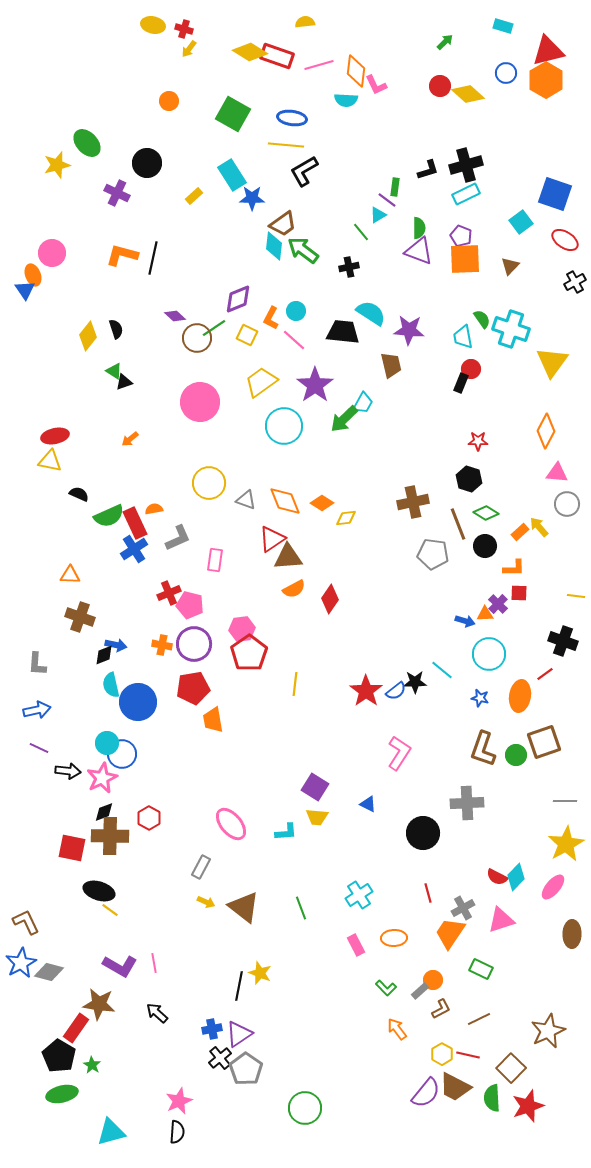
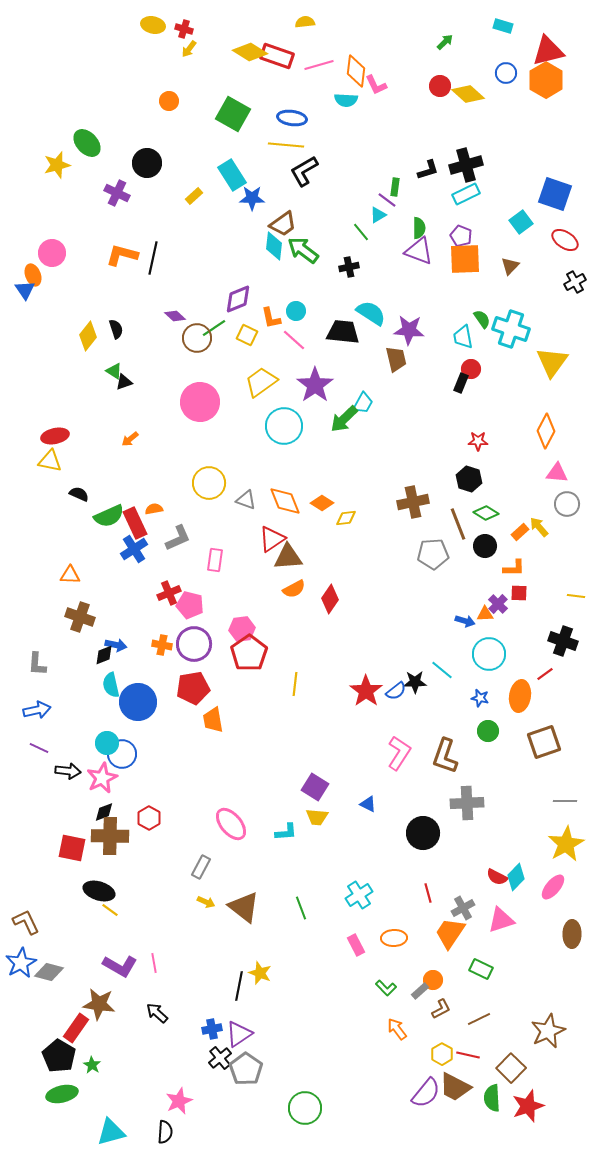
orange L-shape at (271, 318): rotated 40 degrees counterclockwise
brown trapezoid at (391, 365): moved 5 px right, 6 px up
gray pentagon at (433, 554): rotated 12 degrees counterclockwise
brown L-shape at (483, 749): moved 38 px left, 7 px down
green circle at (516, 755): moved 28 px left, 24 px up
black semicircle at (177, 1132): moved 12 px left
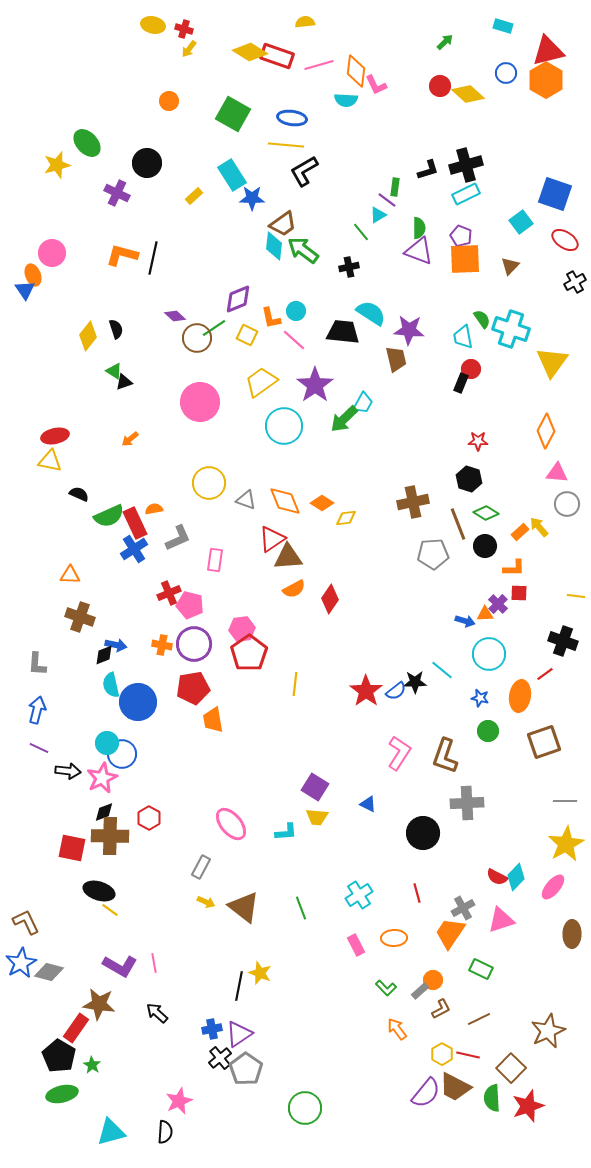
blue arrow at (37, 710): rotated 64 degrees counterclockwise
red line at (428, 893): moved 11 px left
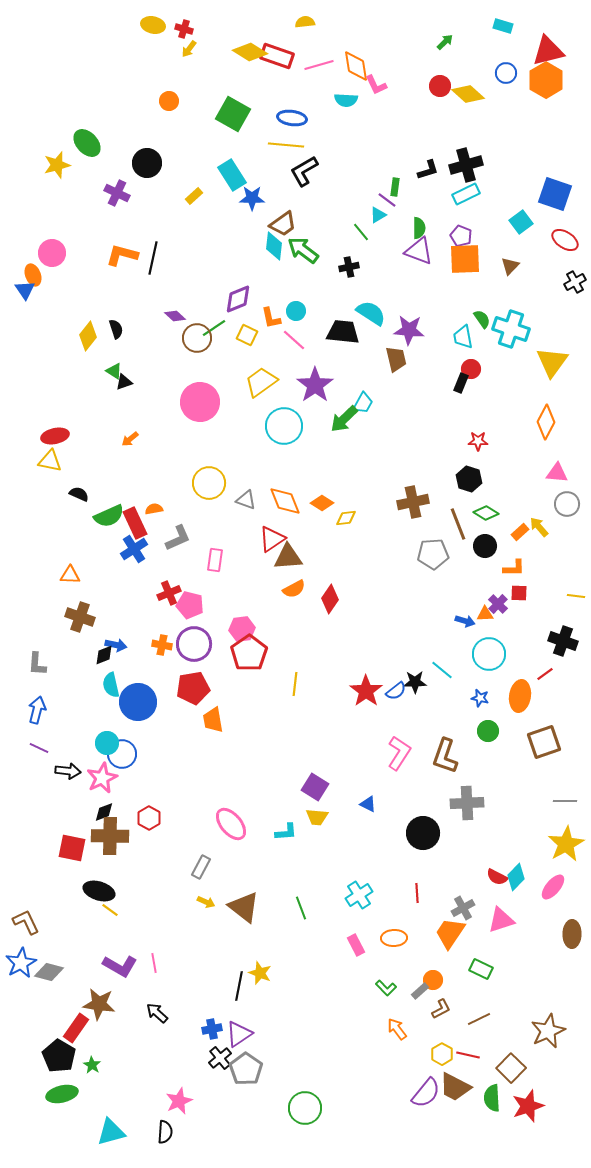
orange diamond at (356, 71): moved 5 px up; rotated 16 degrees counterclockwise
orange diamond at (546, 431): moved 9 px up
red line at (417, 893): rotated 12 degrees clockwise
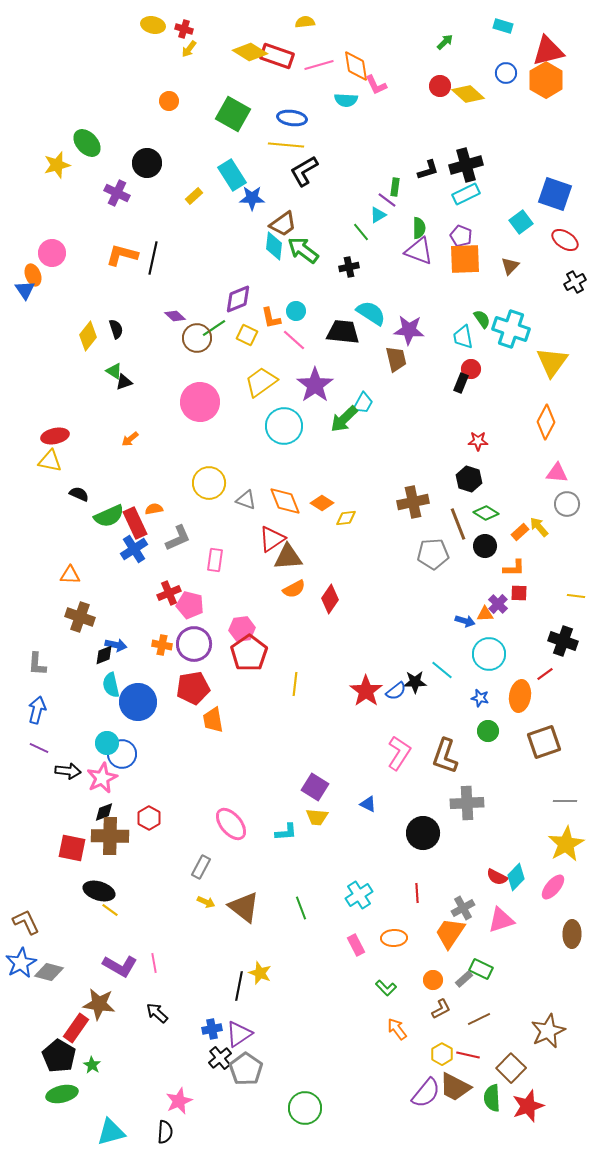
gray rectangle at (420, 991): moved 44 px right, 12 px up
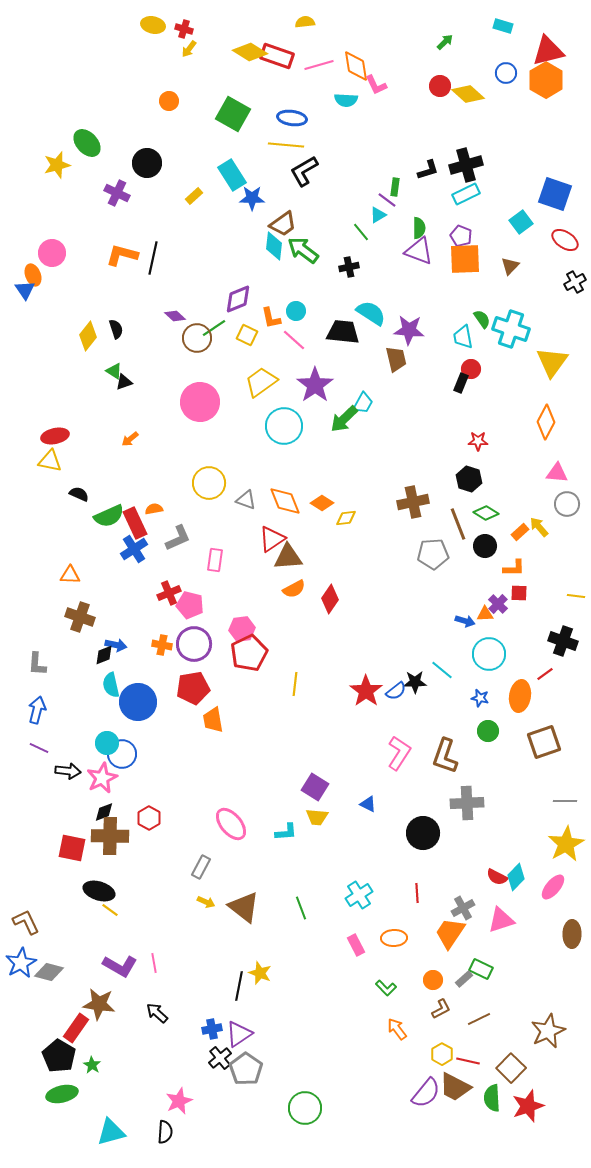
red pentagon at (249, 653): rotated 9 degrees clockwise
red line at (468, 1055): moved 6 px down
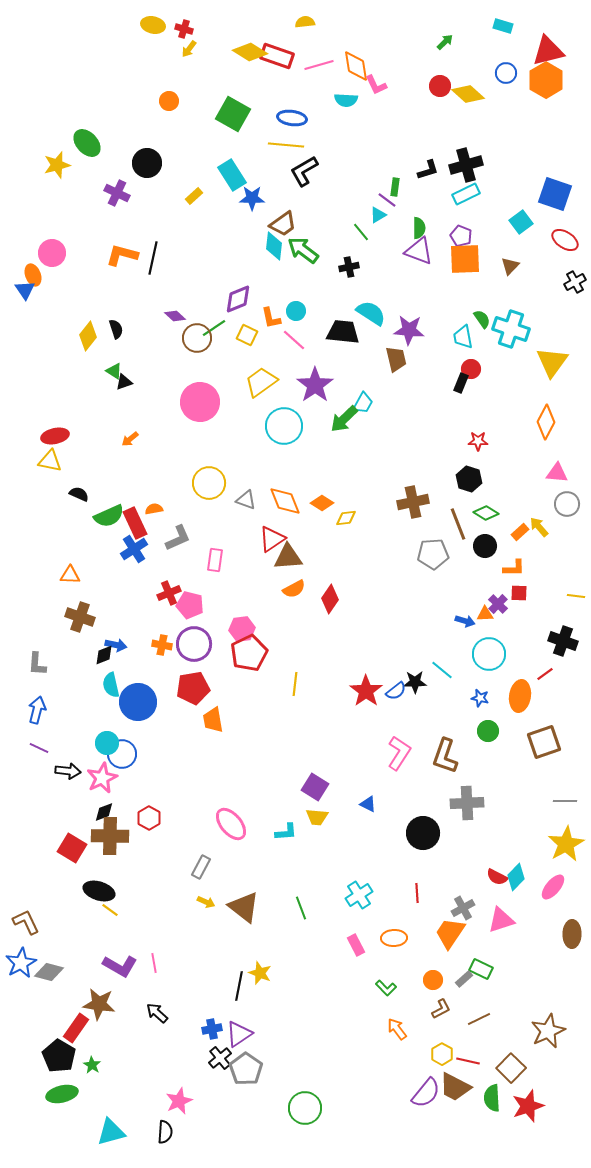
red square at (72, 848): rotated 20 degrees clockwise
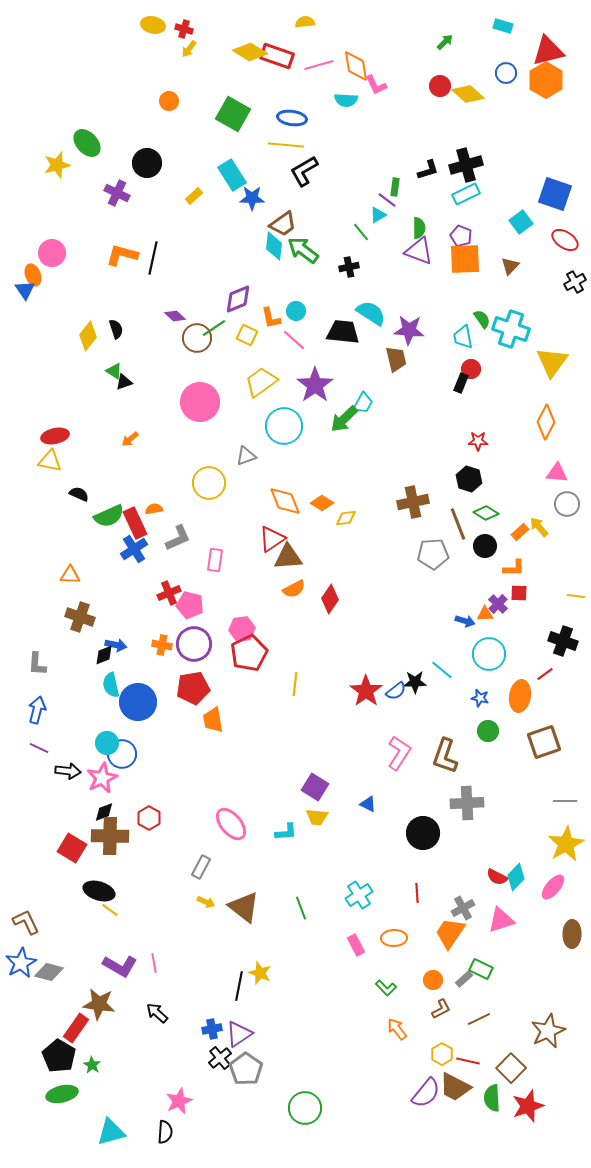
gray triangle at (246, 500): moved 44 px up; rotated 40 degrees counterclockwise
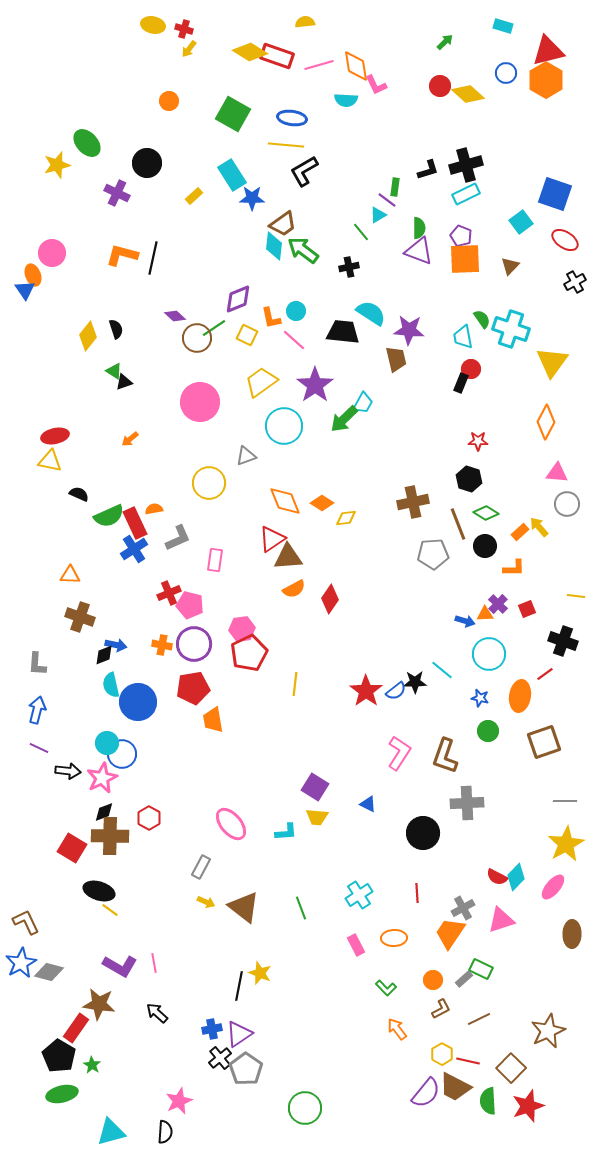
red square at (519, 593): moved 8 px right, 16 px down; rotated 24 degrees counterclockwise
green semicircle at (492, 1098): moved 4 px left, 3 px down
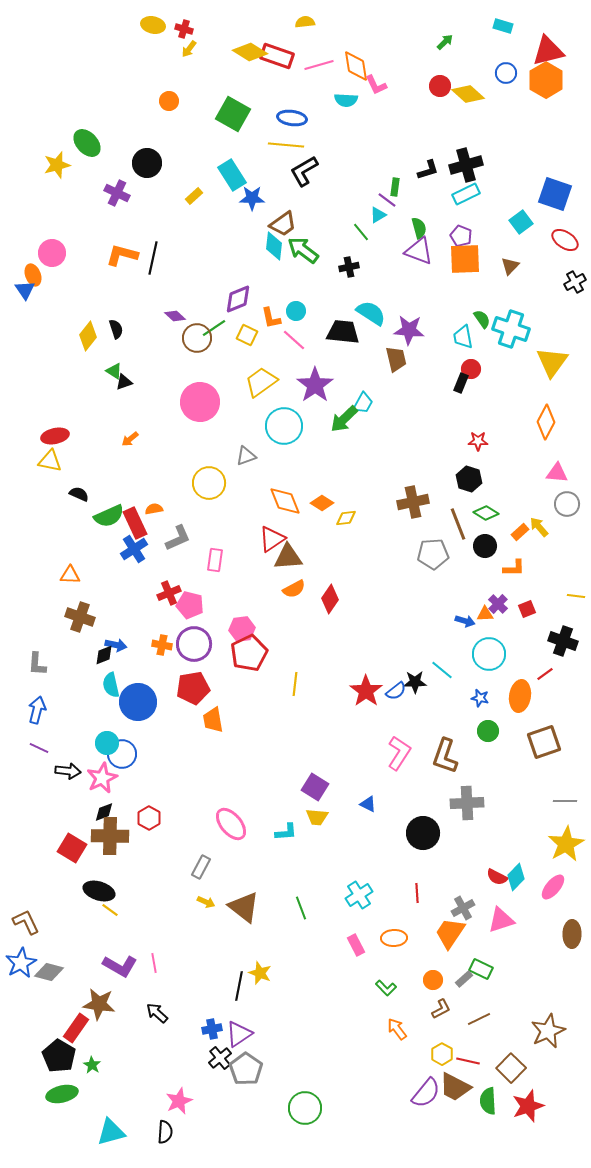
green semicircle at (419, 228): rotated 15 degrees counterclockwise
